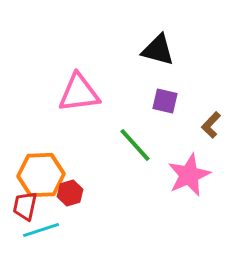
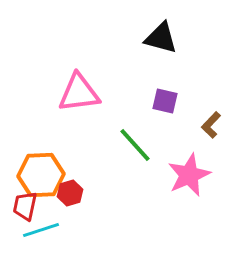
black triangle: moved 3 px right, 12 px up
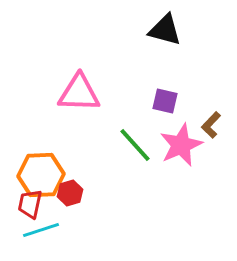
black triangle: moved 4 px right, 8 px up
pink triangle: rotated 9 degrees clockwise
pink star: moved 8 px left, 30 px up
red trapezoid: moved 5 px right, 2 px up
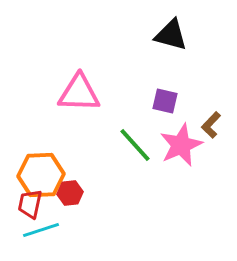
black triangle: moved 6 px right, 5 px down
red hexagon: rotated 10 degrees clockwise
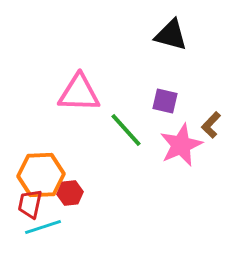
green line: moved 9 px left, 15 px up
cyan line: moved 2 px right, 3 px up
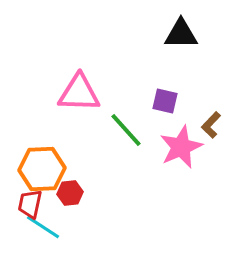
black triangle: moved 10 px right, 1 px up; rotated 15 degrees counterclockwise
pink star: moved 2 px down
orange hexagon: moved 1 px right, 6 px up
cyan line: rotated 51 degrees clockwise
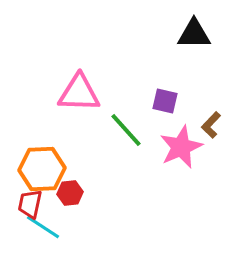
black triangle: moved 13 px right
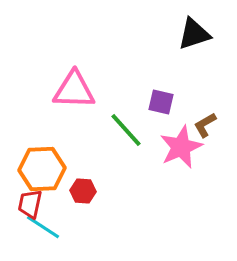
black triangle: rotated 18 degrees counterclockwise
pink triangle: moved 5 px left, 3 px up
purple square: moved 4 px left, 1 px down
brown L-shape: moved 6 px left; rotated 16 degrees clockwise
red hexagon: moved 13 px right, 2 px up; rotated 10 degrees clockwise
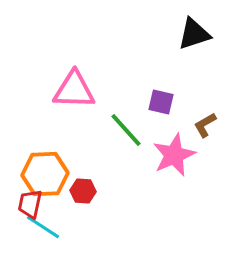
pink star: moved 7 px left, 8 px down
orange hexagon: moved 3 px right, 5 px down
